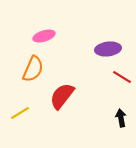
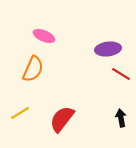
pink ellipse: rotated 40 degrees clockwise
red line: moved 1 px left, 3 px up
red semicircle: moved 23 px down
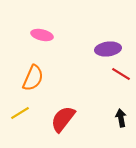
pink ellipse: moved 2 px left, 1 px up; rotated 10 degrees counterclockwise
orange semicircle: moved 9 px down
red semicircle: moved 1 px right
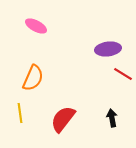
pink ellipse: moved 6 px left, 9 px up; rotated 15 degrees clockwise
red line: moved 2 px right
yellow line: rotated 66 degrees counterclockwise
black arrow: moved 9 px left
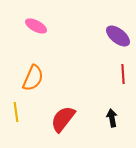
purple ellipse: moved 10 px right, 13 px up; rotated 45 degrees clockwise
red line: rotated 54 degrees clockwise
yellow line: moved 4 px left, 1 px up
